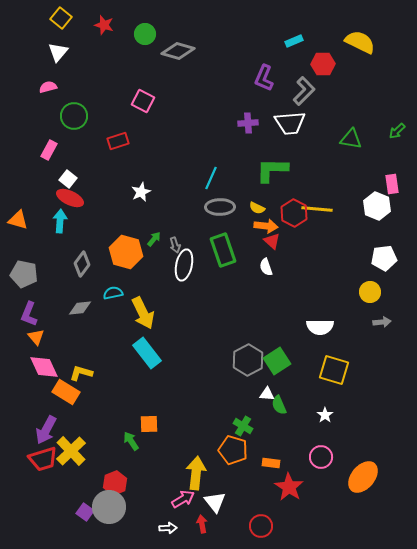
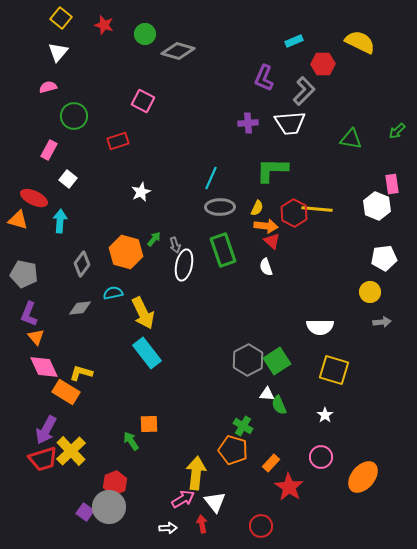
red ellipse at (70, 198): moved 36 px left
yellow semicircle at (257, 208): rotated 91 degrees counterclockwise
orange rectangle at (271, 463): rotated 54 degrees counterclockwise
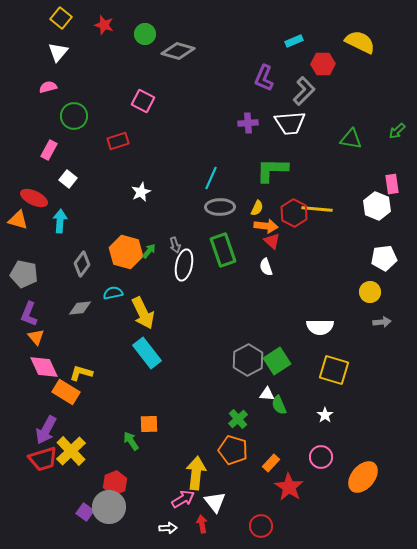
green arrow at (154, 239): moved 5 px left, 12 px down
green cross at (243, 426): moved 5 px left, 7 px up; rotated 18 degrees clockwise
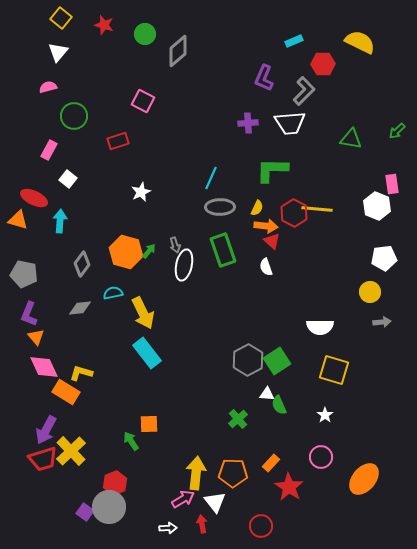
gray diamond at (178, 51): rotated 56 degrees counterclockwise
orange pentagon at (233, 450): moved 23 px down; rotated 16 degrees counterclockwise
orange ellipse at (363, 477): moved 1 px right, 2 px down
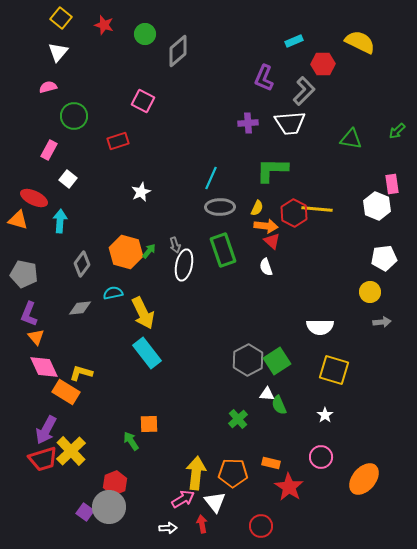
orange rectangle at (271, 463): rotated 60 degrees clockwise
